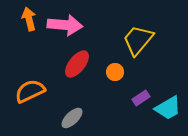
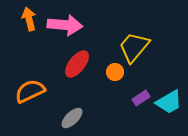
yellow trapezoid: moved 4 px left, 7 px down
cyan trapezoid: moved 1 px right, 6 px up
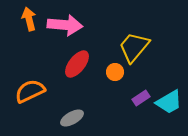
gray ellipse: rotated 15 degrees clockwise
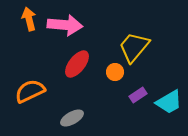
purple rectangle: moved 3 px left, 3 px up
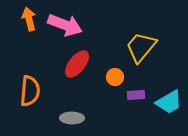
pink arrow: rotated 16 degrees clockwise
yellow trapezoid: moved 7 px right
orange circle: moved 5 px down
orange semicircle: rotated 120 degrees clockwise
purple rectangle: moved 2 px left; rotated 30 degrees clockwise
gray ellipse: rotated 30 degrees clockwise
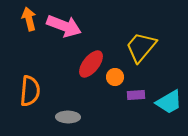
pink arrow: moved 1 px left, 1 px down
red ellipse: moved 14 px right
gray ellipse: moved 4 px left, 1 px up
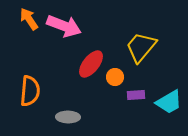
orange arrow: rotated 20 degrees counterclockwise
